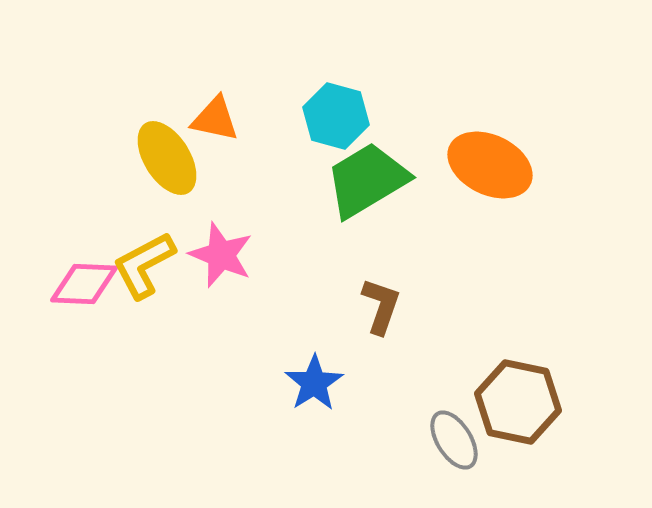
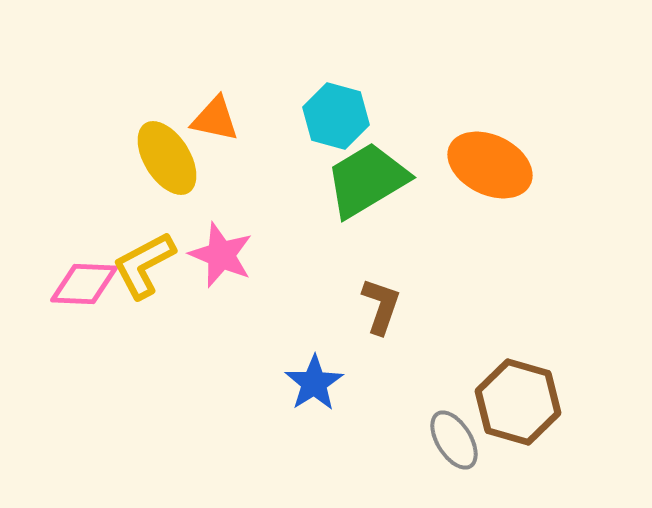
brown hexagon: rotated 4 degrees clockwise
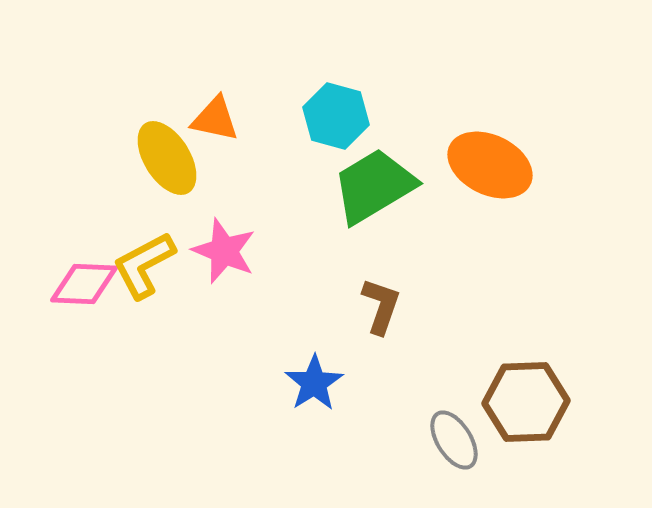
green trapezoid: moved 7 px right, 6 px down
pink star: moved 3 px right, 4 px up
brown hexagon: moved 8 px right; rotated 18 degrees counterclockwise
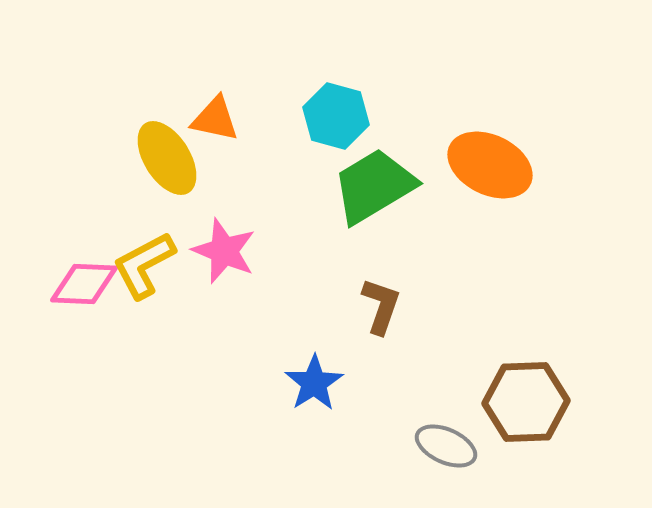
gray ellipse: moved 8 px left, 6 px down; rotated 34 degrees counterclockwise
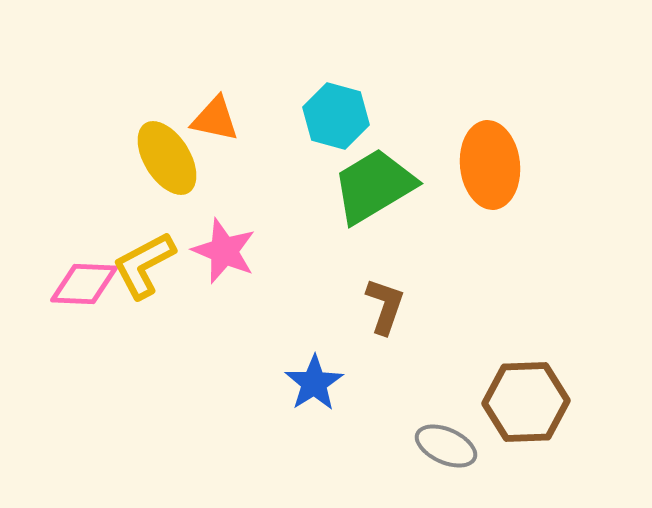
orange ellipse: rotated 58 degrees clockwise
brown L-shape: moved 4 px right
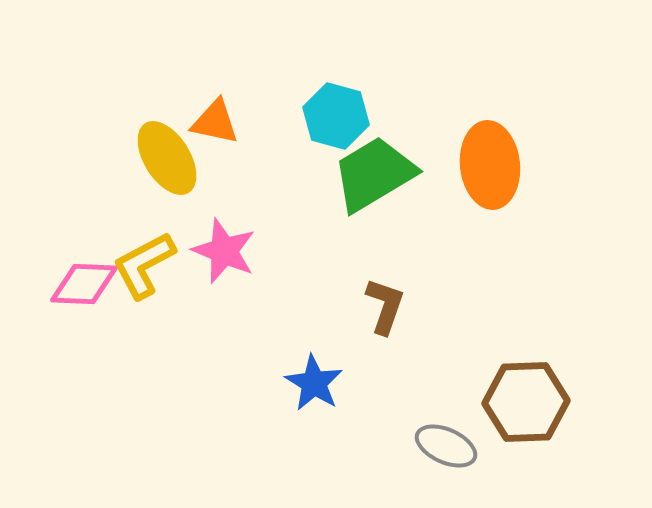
orange triangle: moved 3 px down
green trapezoid: moved 12 px up
blue star: rotated 8 degrees counterclockwise
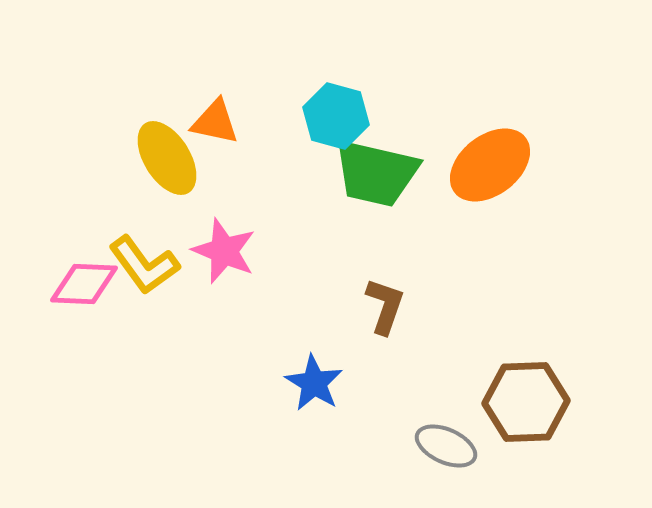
orange ellipse: rotated 58 degrees clockwise
green trapezoid: moved 2 px right, 1 px up; rotated 136 degrees counterclockwise
yellow L-shape: rotated 98 degrees counterclockwise
